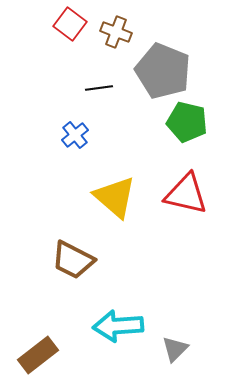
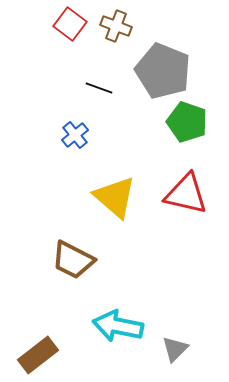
brown cross: moved 6 px up
black line: rotated 28 degrees clockwise
green pentagon: rotated 6 degrees clockwise
cyan arrow: rotated 15 degrees clockwise
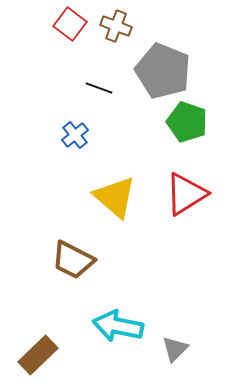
red triangle: rotated 45 degrees counterclockwise
brown rectangle: rotated 6 degrees counterclockwise
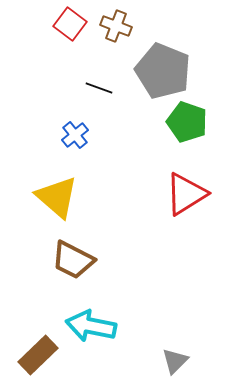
yellow triangle: moved 58 px left
cyan arrow: moved 27 px left
gray triangle: moved 12 px down
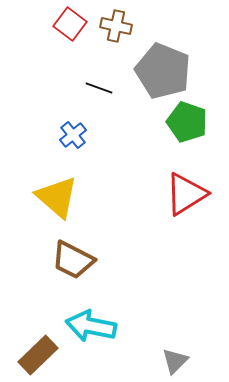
brown cross: rotated 8 degrees counterclockwise
blue cross: moved 2 px left
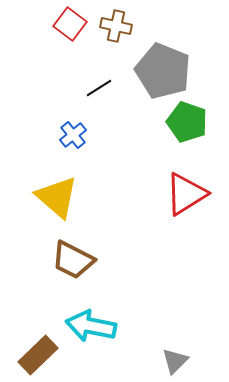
black line: rotated 52 degrees counterclockwise
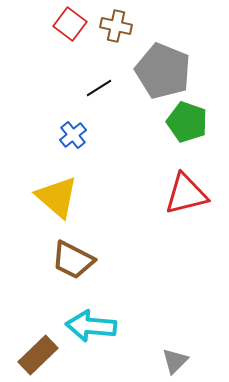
red triangle: rotated 18 degrees clockwise
cyan arrow: rotated 6 degrees counterclockwise
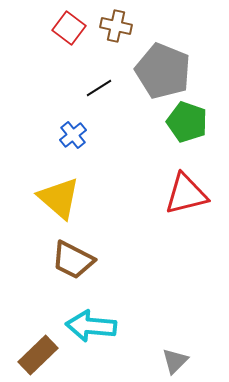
red square: moved 1 px left, 4 px down
yellow triangle: moved 2 px right, 1 px down
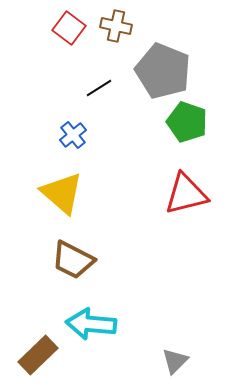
yellow triangle: moved 3 px right, 5 px up
cyan arrow: moved 2 px up
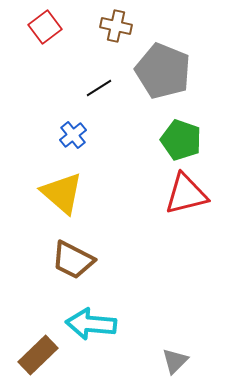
red square: moved 24 px left, 1 px up; rotated 16 degrees clockwise
green pentagon: moved 6 px left, 18 px down
